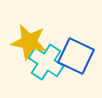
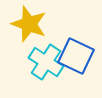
yellow star: moved 18 px up; rotated 9 degrees clockwise
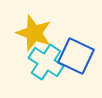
yellow star: moved 5 px right, 9 px down
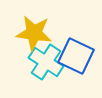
yellow star: rotated 12 degrees counterclockwise
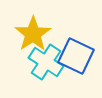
yellow star: moved 1 px left, 1 px down; rotated 30 degrees clockwise
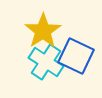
yellow star: moved 10 px right, 3 px up
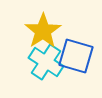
blue square: rotated 9 degrees counterclockwise
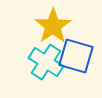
yellow star: moved 10 px right, 5 px up
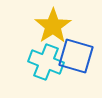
cyan cross: rotated 12 degrees counterclockwise
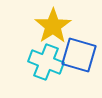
blue square: moved 3 px right, 1 px up
